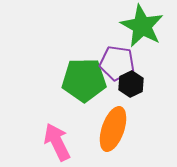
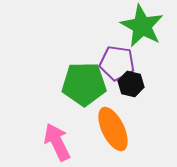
green pentagon: moved 4 px down
black hexagon: rotated 20 degrees counterclockwise
orange ellipse: rotated 45 degrees counterclockwise
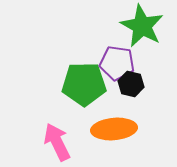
orange ellipse: moved 1 px right; rotated 69 degrees counterclockwise
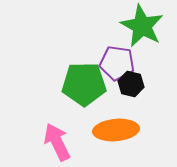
orange ellipse: moved 2 px right, 1 px down
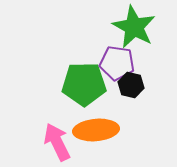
green star: moved 8 px left, 1 px down
black hexagon: moved 1 px down
orange ellipse: moved 20 px left
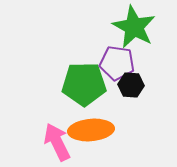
black hexagon: rotated 10 degrees counterclockwise
orange ellipse: moved 5 px left
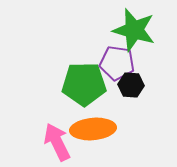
green star: moved 3 px down; rotated 12 degrees counterclockwise
orange ellipse: moved 2 px right, 1 px up
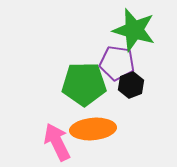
black hexagon: rotated 25 degrees counterclockwise
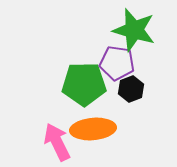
black hexagon: moved 4 px down
